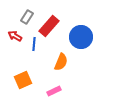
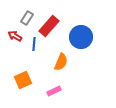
gray rectangle: moved 1 px down
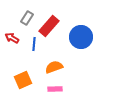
red arrow: moved 3 px left, 2 px down
orange semicircle: moved 7 px left, 5 px down; rotated 132 degrees counterclockwise
pink rectangle: moved 1 px right, 2 px up; rotated 24 degrees clockwise
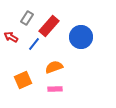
red arrow: moved 1 px left, 1 px up
blue line: rotated 32 degrees clockwise
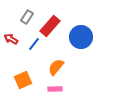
gray rectangle: moved 1 px up
red rectangle: moved 1 px right
red arrow: moved 2 px down
orange semicircle: moved 2 px right; rotated 30 degrees counterclockwise
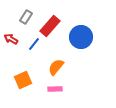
gray rectangle: moved 1 px left
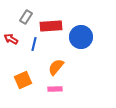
red rectangle: moved 1 px right; rotated 45 degrees clockwise
blue line: rotated 24 degrees counterclockwise
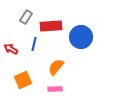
red arrow: moved 10 px down
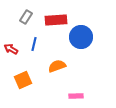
red rectangle: moved 5 px right, 6 px up
orange semicircle: moved 1 px right, 1 px up; rotated 30 degrees clockwise
pink rectangle: moved 21 px right, 7 px down
